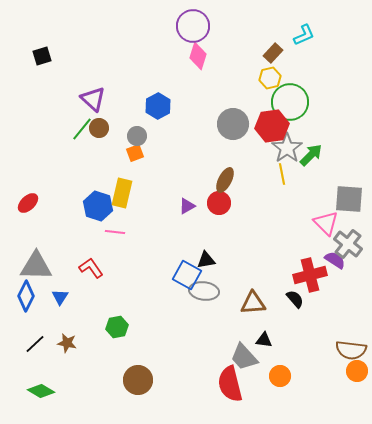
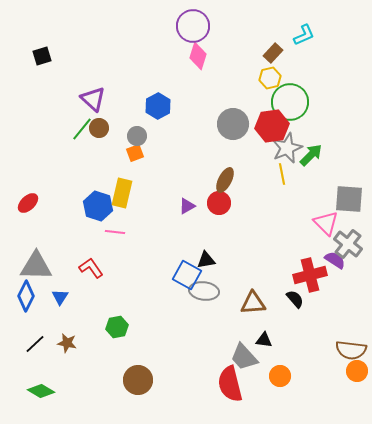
gray star at (287, 148): rotated 12 degrees clockwise
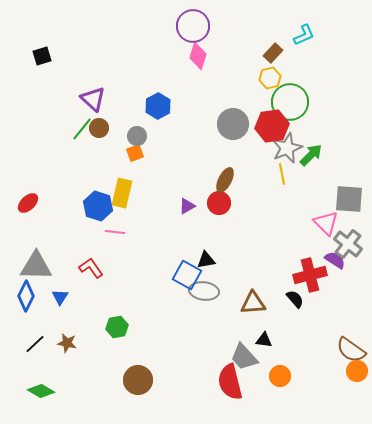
brown semicircle at (351, 350): rotated 28 degrees clockwise
red semicircle at (230, 384): moved 2 px up
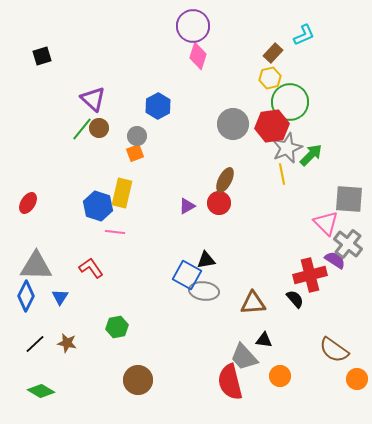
red ellipse at (28, 203): rotated 15 degrees counterclockwise
brown semicircle at (351, 350): moved 17 px left
orange circle at (357, 371): moved 8 px down
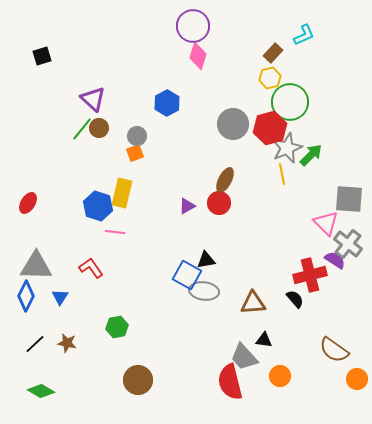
blue hexagon at (158, 106): moved 9 px right, 3 px up
red hexagon at (272, 126): moved 2 px left, 2 px down; rotated 8 degrees counterclockwise
